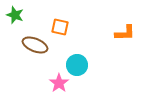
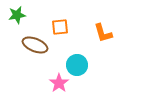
green star: moved 2 px right; rotated 30 degrees counterclockwise
orange square: rotated 18 degrees counterclockwise
orange L-shape: moved 22 px left; rotated 75 degrees clockwise
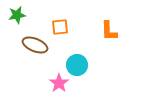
orange L-shape: moved 6 px right, 2 px up; rotated 15 degrees clockwise
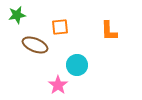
pink star: moved 1 px left, 2 px down
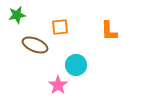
cyan circle: moved 1 px left
